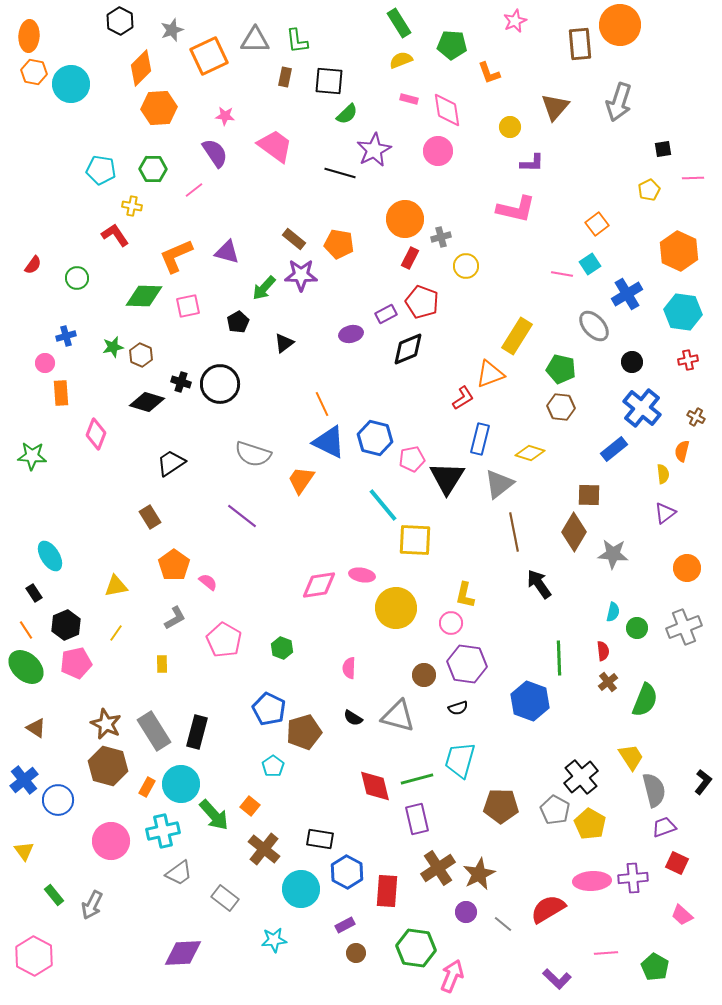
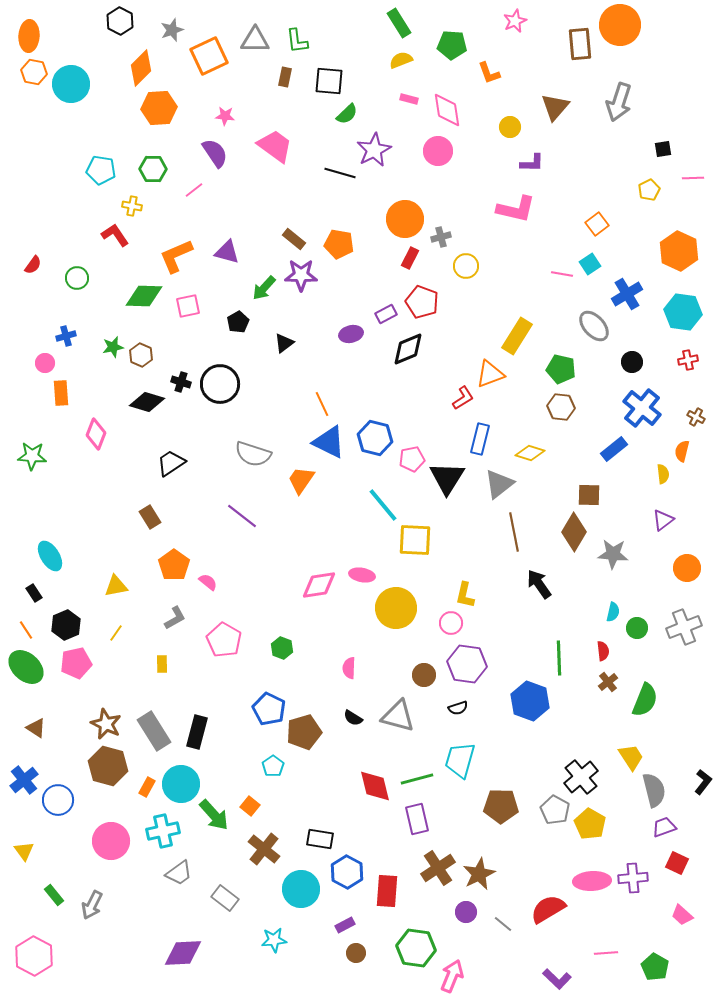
purple triangle at (665, 513): moved 2 px left, 7 px down
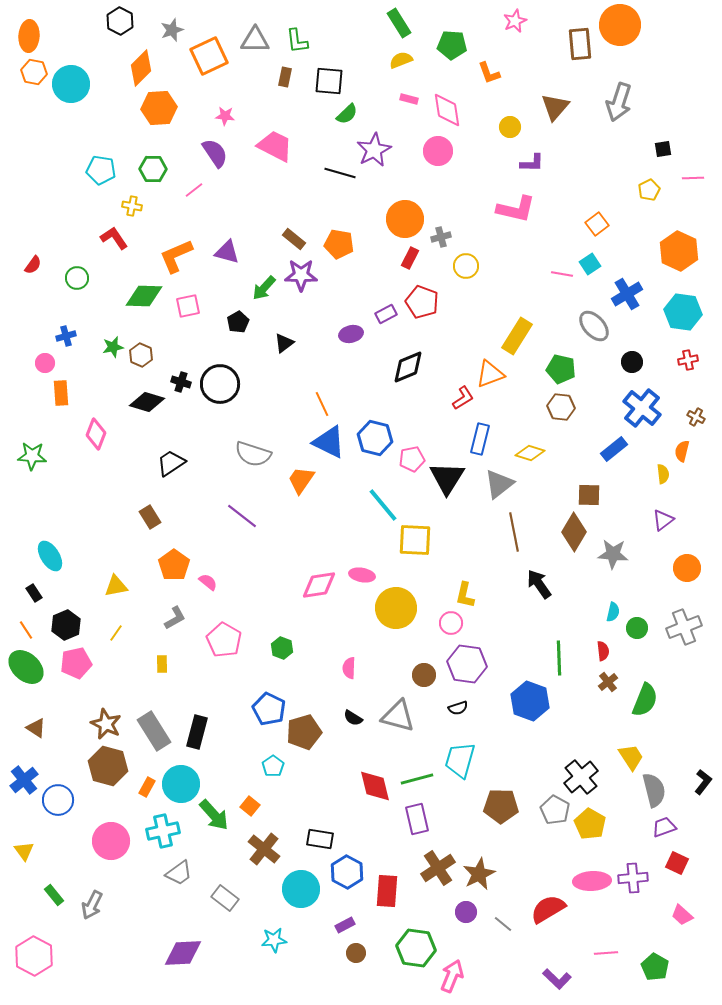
pink trapezoid at (275, 146): rotated 9 degrees counterclockwise
red L-shape at (115, 235): moved 1 px left, 3 px down
black diamond at (408, 349): moved 18 px down
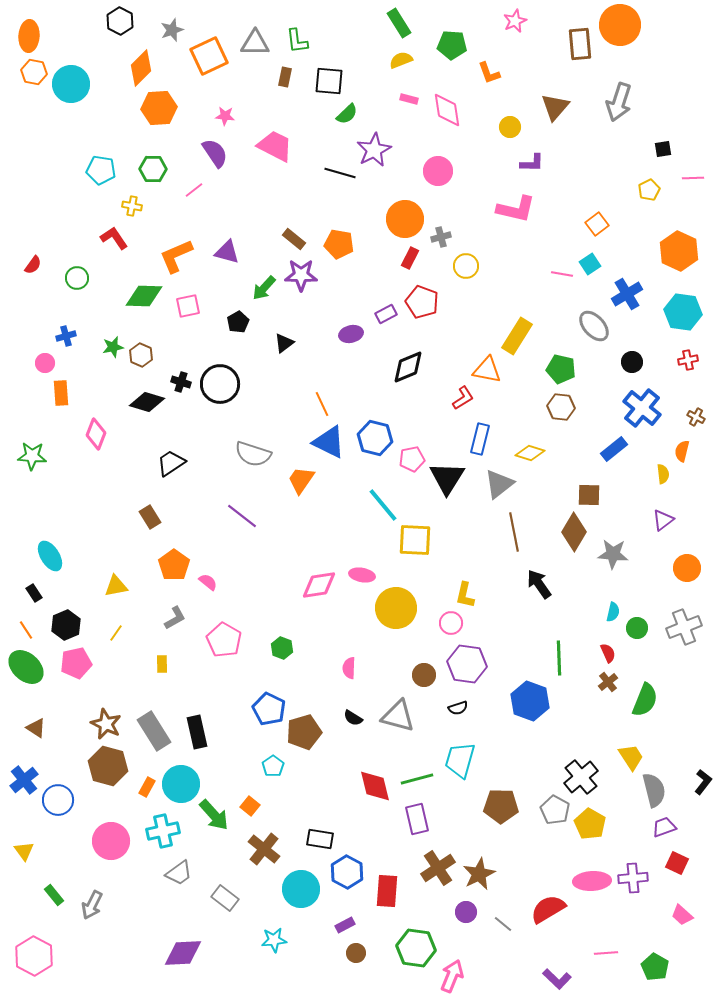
gray triangle at (255, 40): moved 3 px down
pink circle at (438, 151): moved 20 px down
orange triangle at (490, 374): moved 3 px left, 4 px up; rotated 32 degrees clockwise
red semicircle at (603, 651): moved 5 px right, 2 px down; rotated 18 degrees counterclockwise
black rectangle at (197, 732): rotated 28 degrees counterclockwise
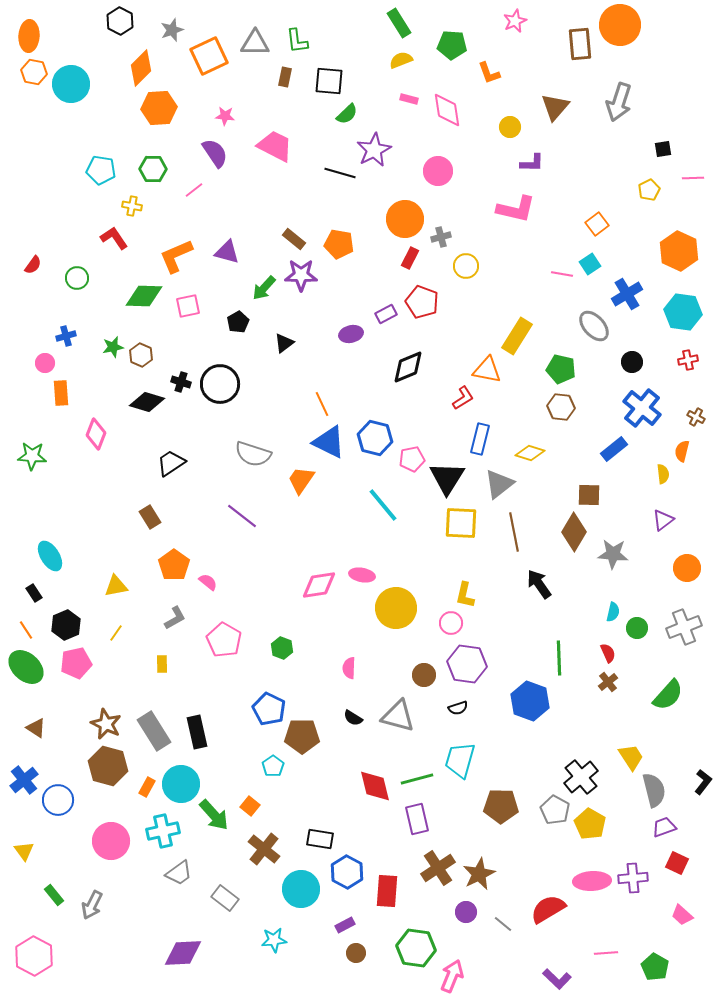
yellow square at (415, 540): moved 46 px right, 17 px up
green semicircle at (645, 700): moved 23 px right, 5 px up; rotated 20 degrees clockwise
brown pentagon at (304, 732): moved 2 px left, 4 px down; rotated 16 degrees clockwise
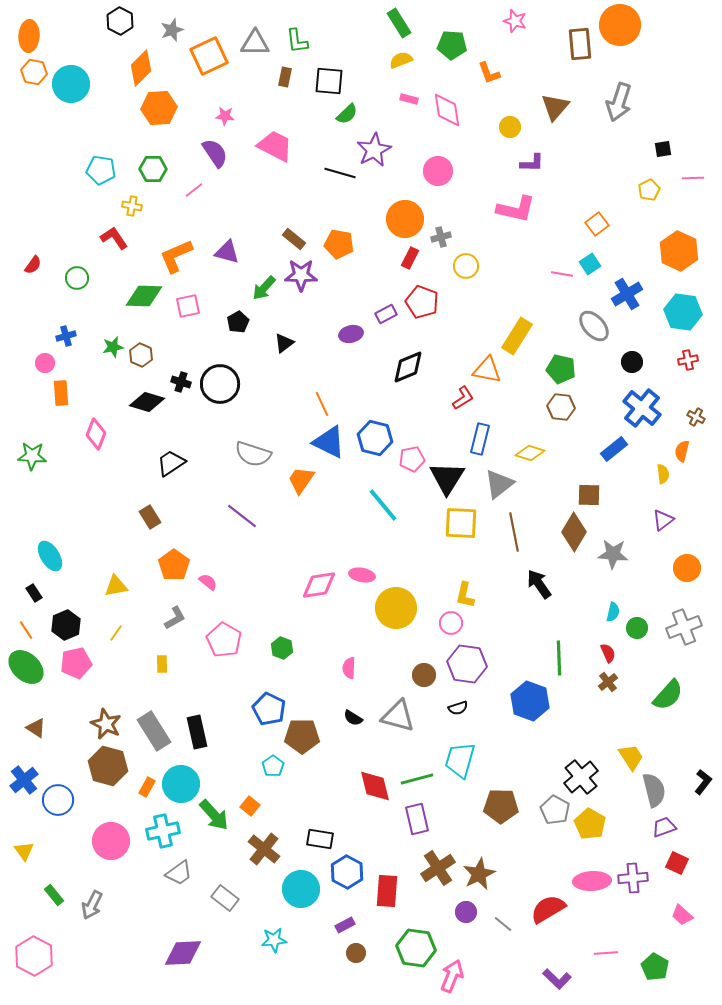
pink star at (515, 21): rotated 30 degrees counterclockwise
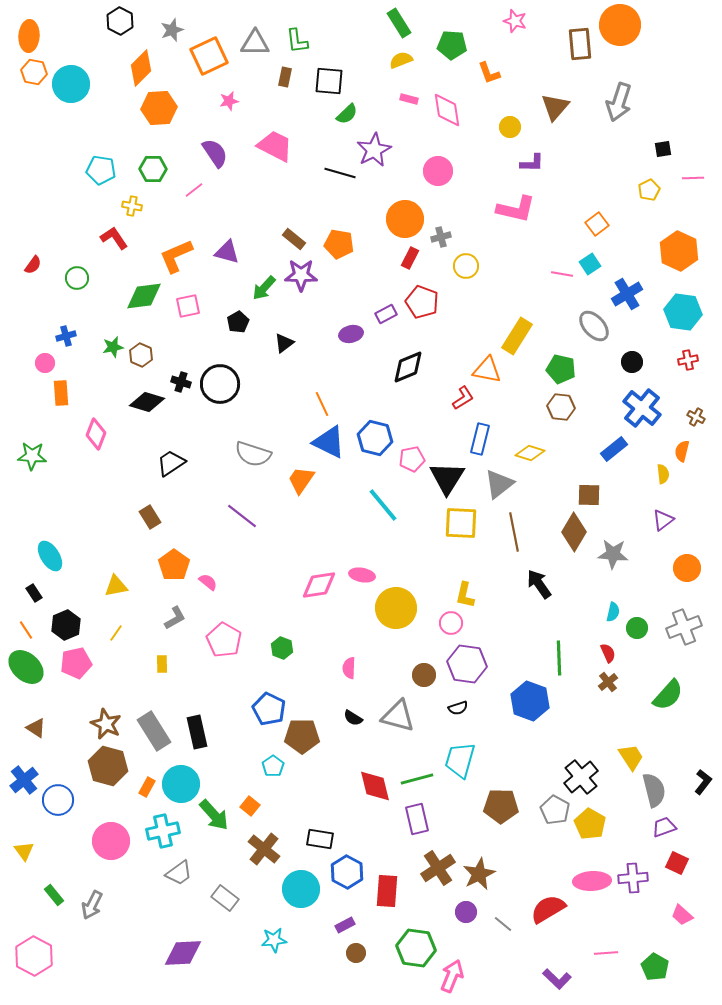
pink star at (225, 116): moved 4 px right, 15 px up; rotated 18 degrees counterclockwise
green diamond at (144, 296): rotated 9 degrees counterclockwise
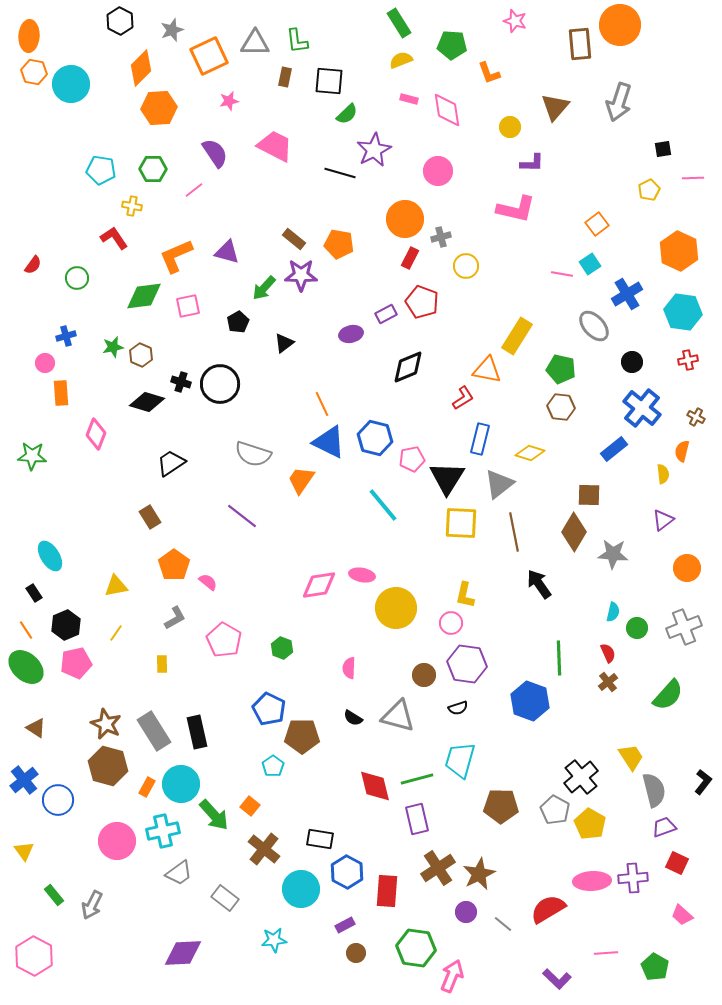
pink circle at (111, 841): moved 6 px right
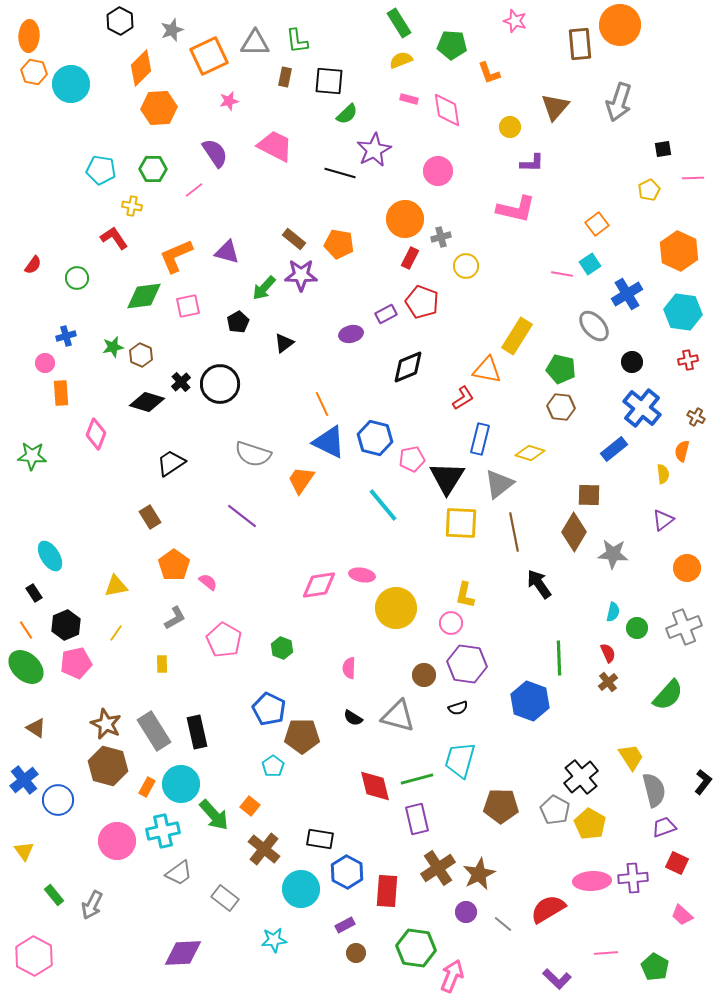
black cross at (181, 382): rotated 30 degrees clockwise
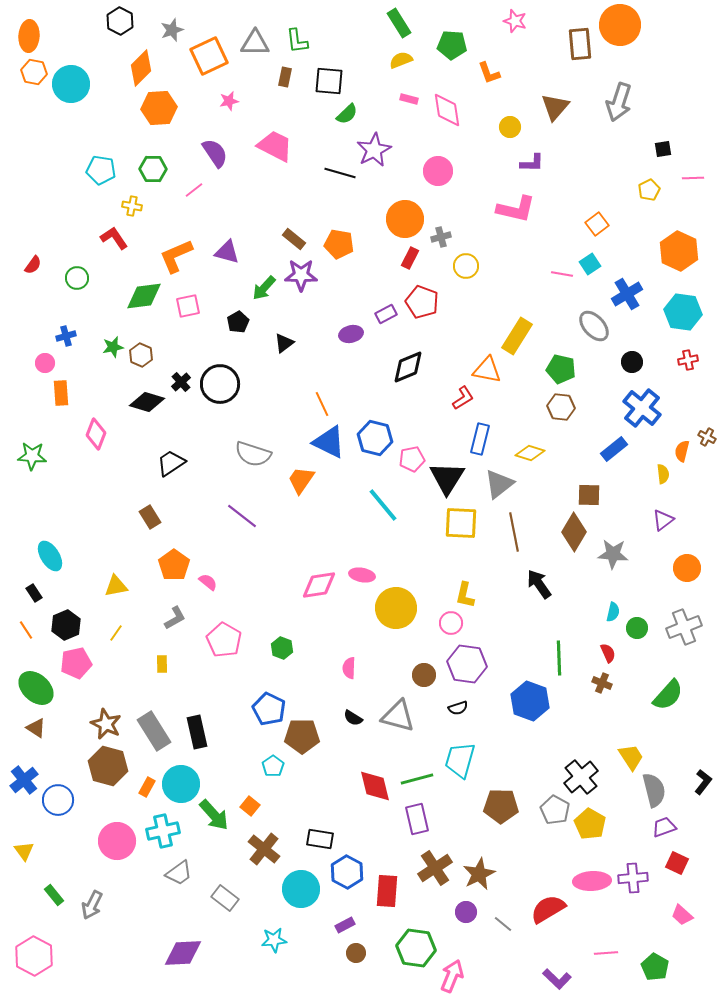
brown cross at (696, 417): moved 11 px right, 20 px down
green ellipse at (26, 667): moved 10 px right, 21 px down
brown cross at (608, 682): moved 6 px left, 1 px down; rotated 30 degrees counterclockwise
brown cross at (438, 868): moved 3 px left
